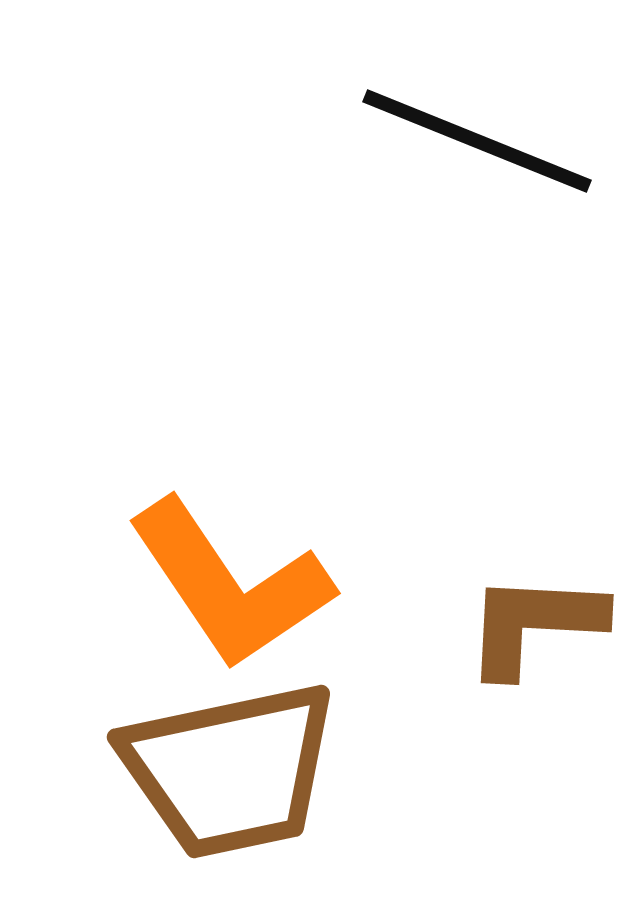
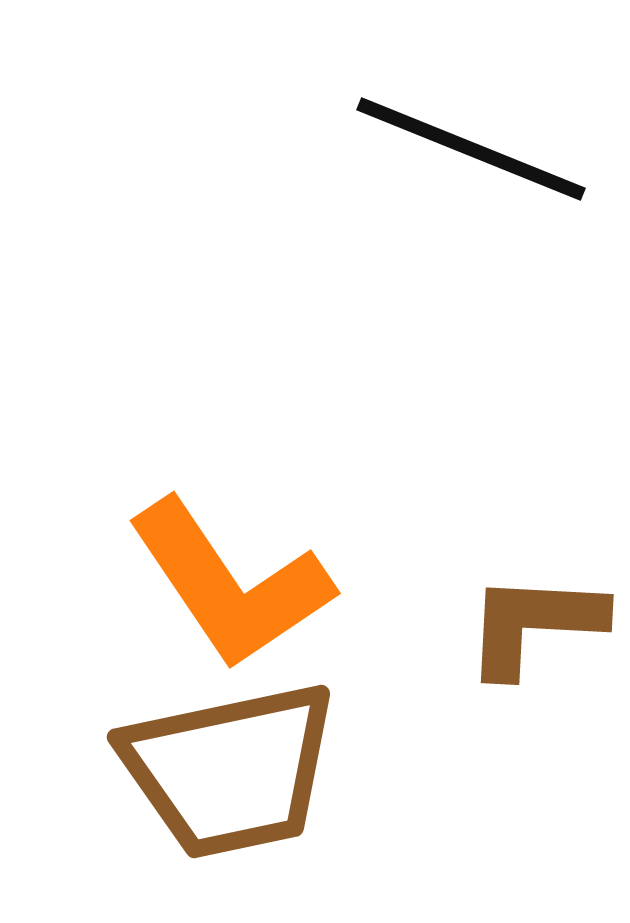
black line: moved 6 px left, 8 px down
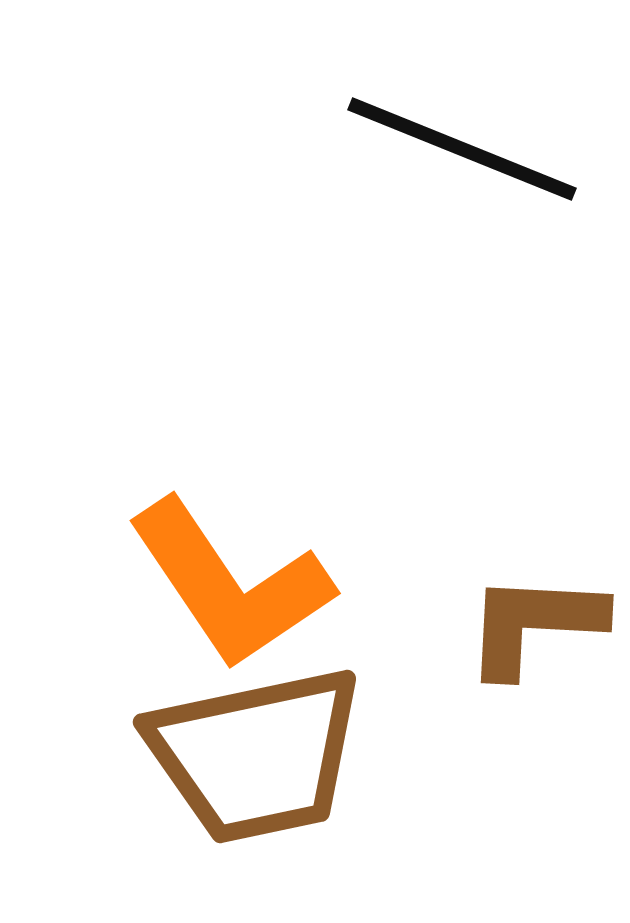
black line: moved 9 px left
brown trapezoid: moved 26 px right, 15 px up
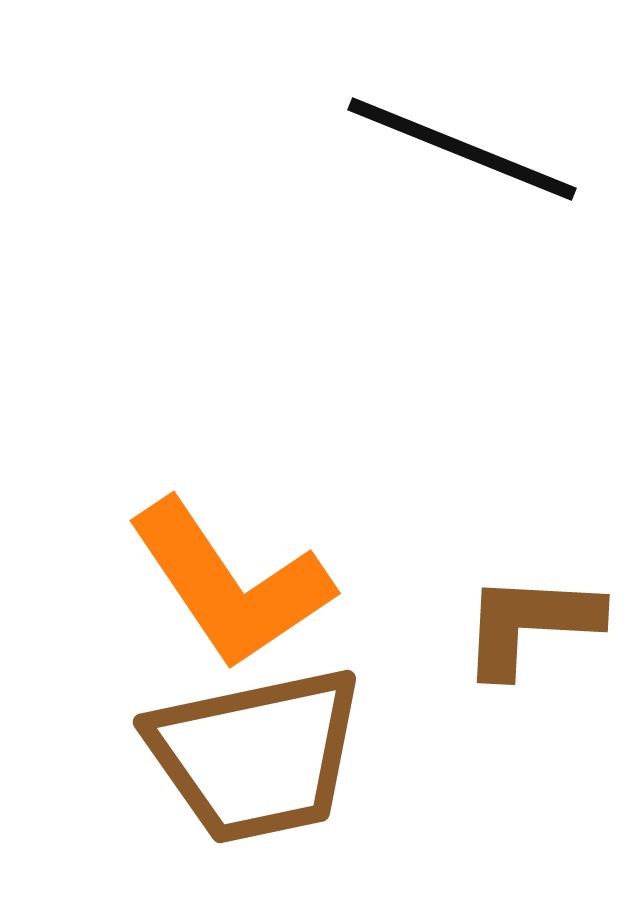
brown L-shape: moved 4 px left
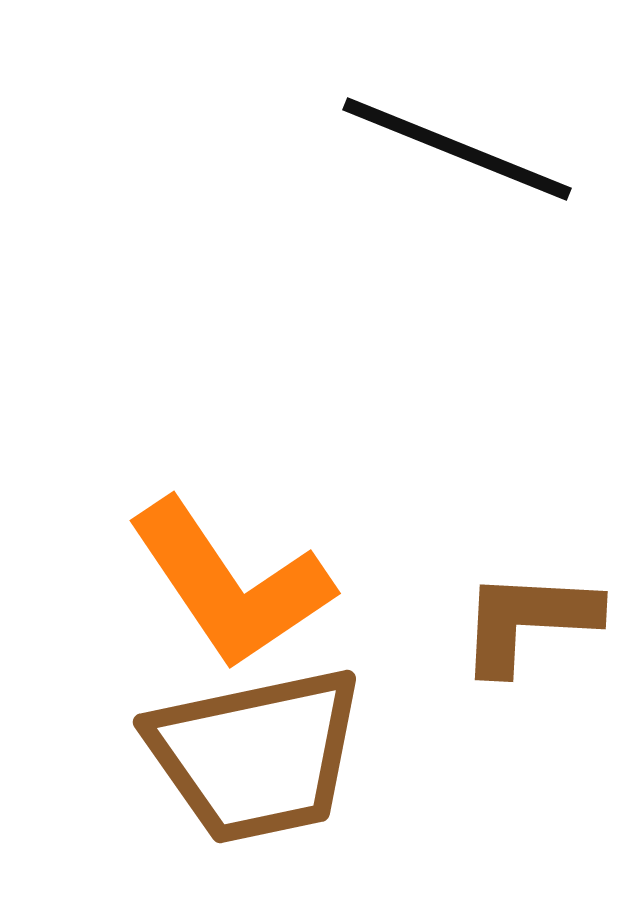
black line: moved 5 px left
brown L-shape: moved 2 px left, 3 px up
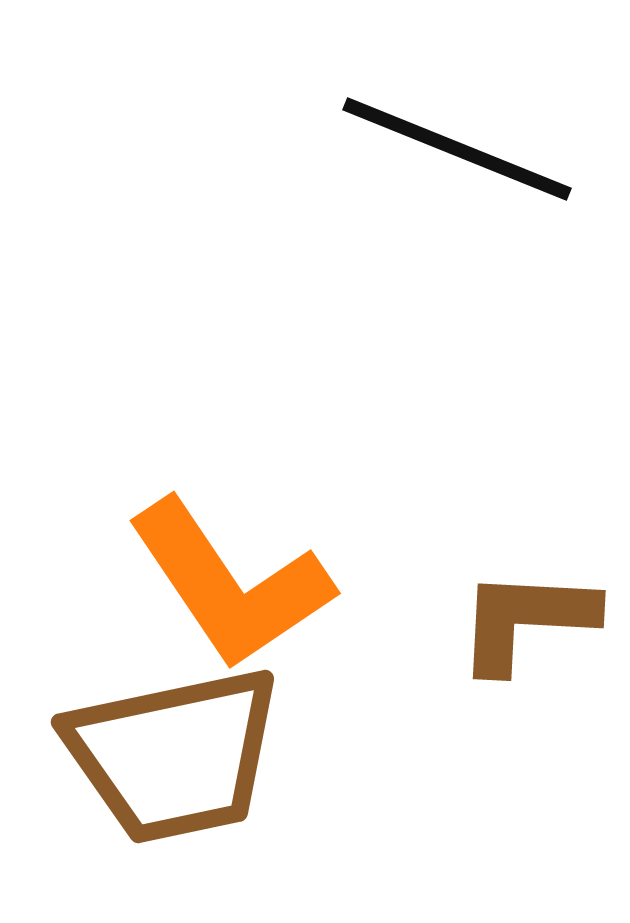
brown L-shape: moved 2 px left, 1 px up
brown trapezoid: moved 82 px left
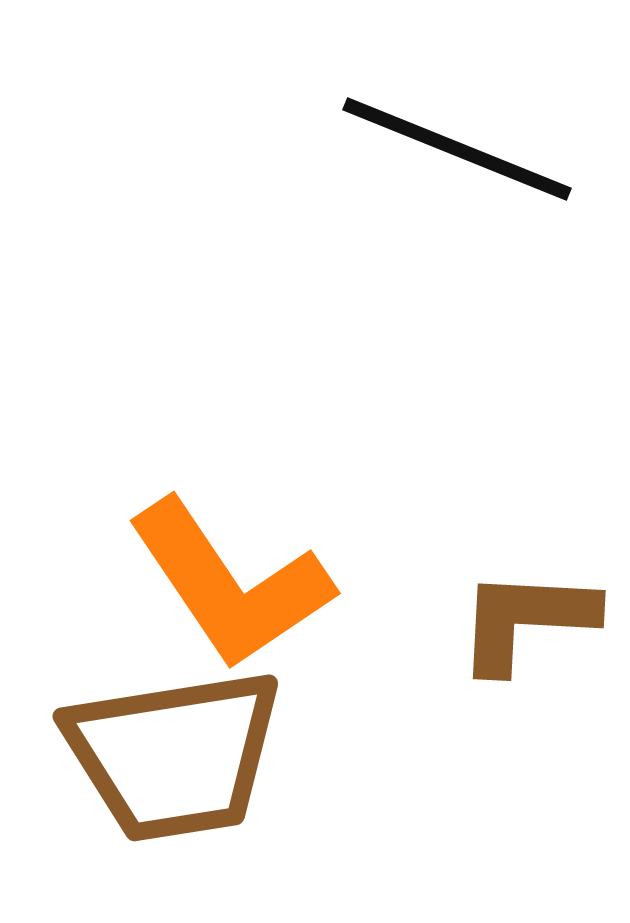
brown trapezoid: rotated 3 degrees clockwise
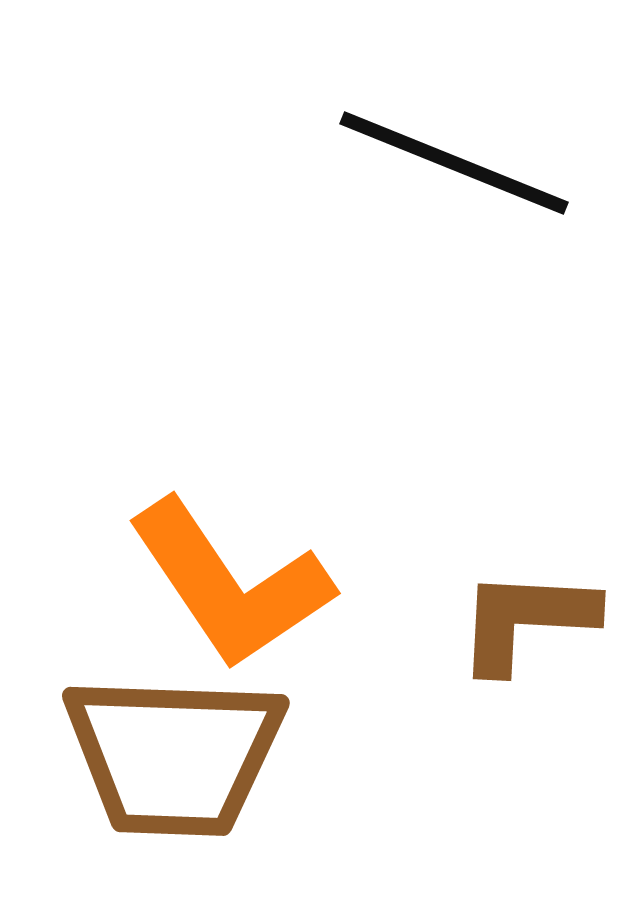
black line: moved 3 px left, 14 px down
brown trapezoid: rotated 11 degrees clockwise
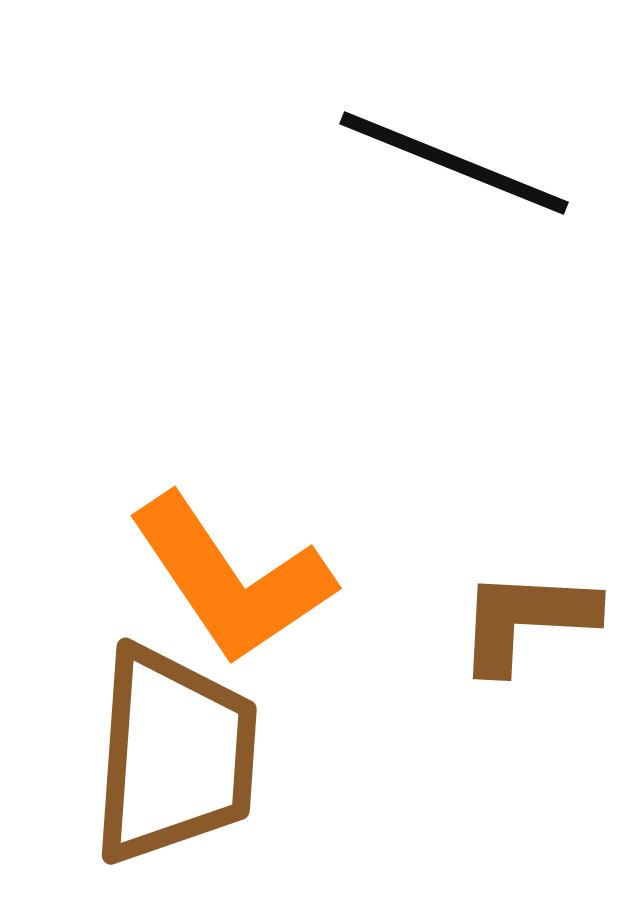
orange L-shape: moved 1 px right, 5 px up
brown trapezoid: rotated 88 degrees counterclockwise
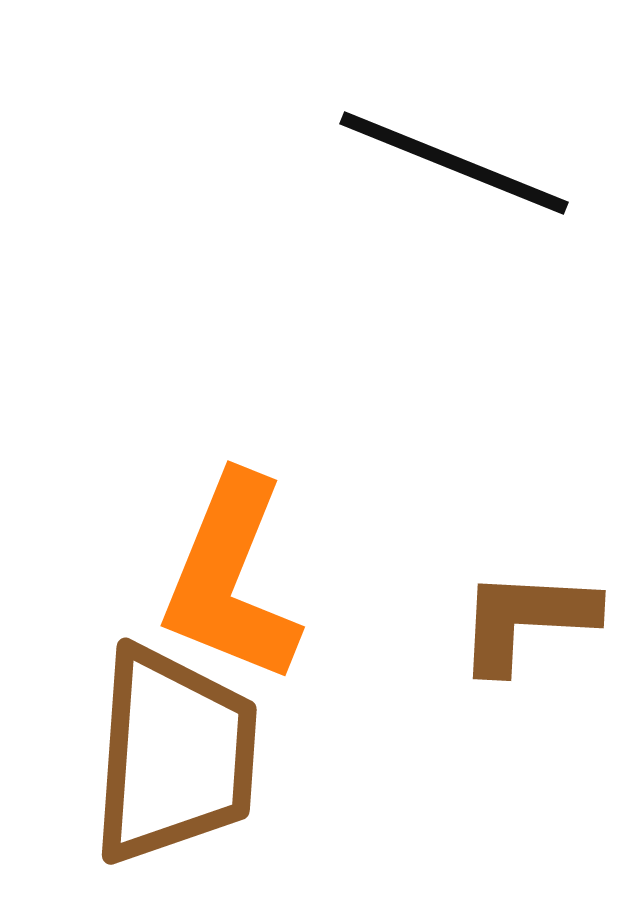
orange L-shape: rotated 56 degrees clockwise
